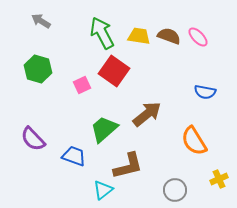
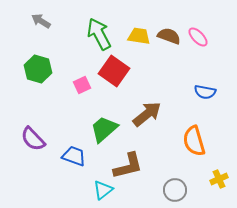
green arrow: moved 3 px left, 1 px down
orange semicircle: rotated 16 degrees clockwise
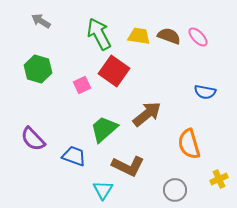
orange semicircle: moved 5 px left, 3 px down
brown L-shape: rotated 40 degrees clockwise
cyan triangle: rotated 20 degrees counterclockwise
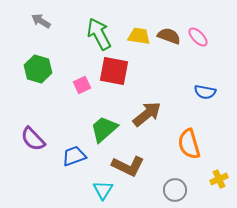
red square: rotated 24 degrees counterclockwise
blue trapezoid: rotated 40 degrees counterclockwise
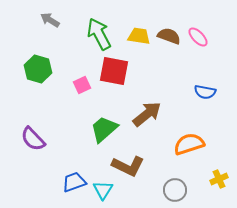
gray arrow: moved 9 px right, 1 px up
orange semicircle: rotated 88 degrees clockwise
blue trapezoid: moved 26 px down
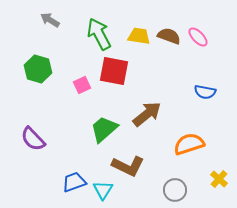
yellow cross: rotated 24 degrees counterclockwise
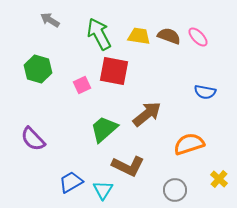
blue trapezoid: moved 3 px left; rotated 10 degrees counterclockwise
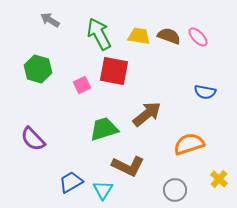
green trapezoid: rotated 24 degrees clockwise
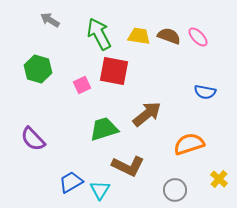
cyan triangle: moved 3 px left
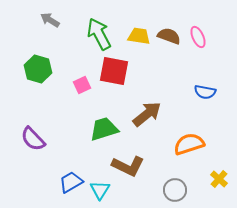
pink ellipse: rotated 20 degrees clockwise
